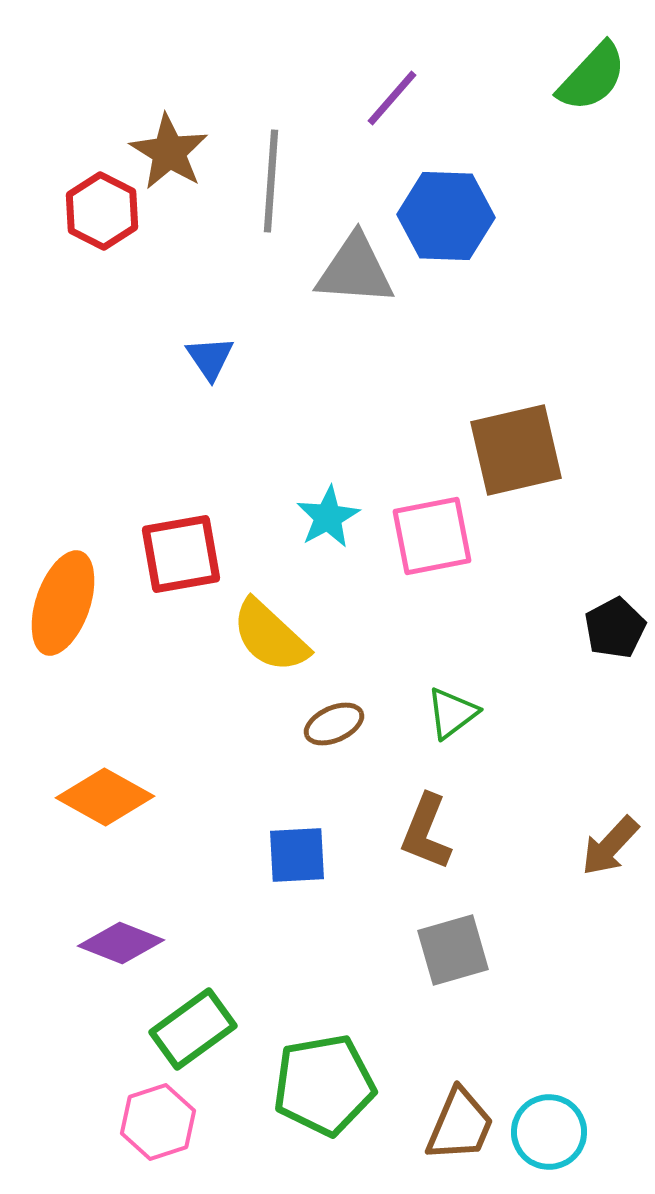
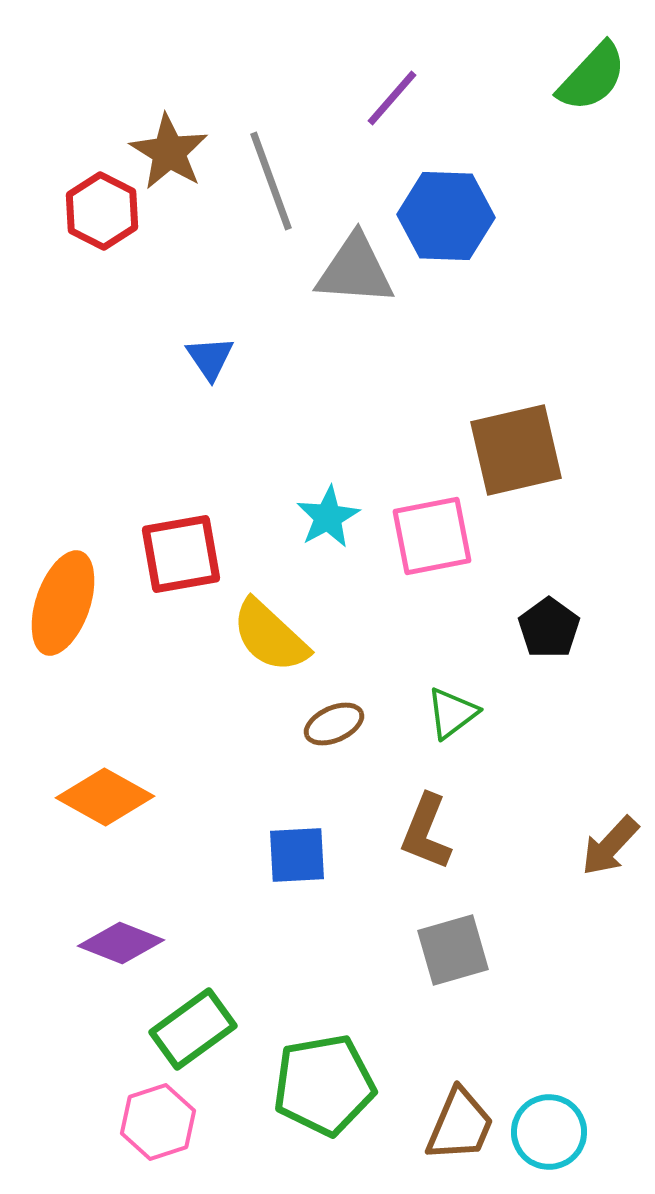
gray line: rotated 24 degrees counterclockwise
black pentagon: moved 66 px left; rotated 8 degrees counterclockwise
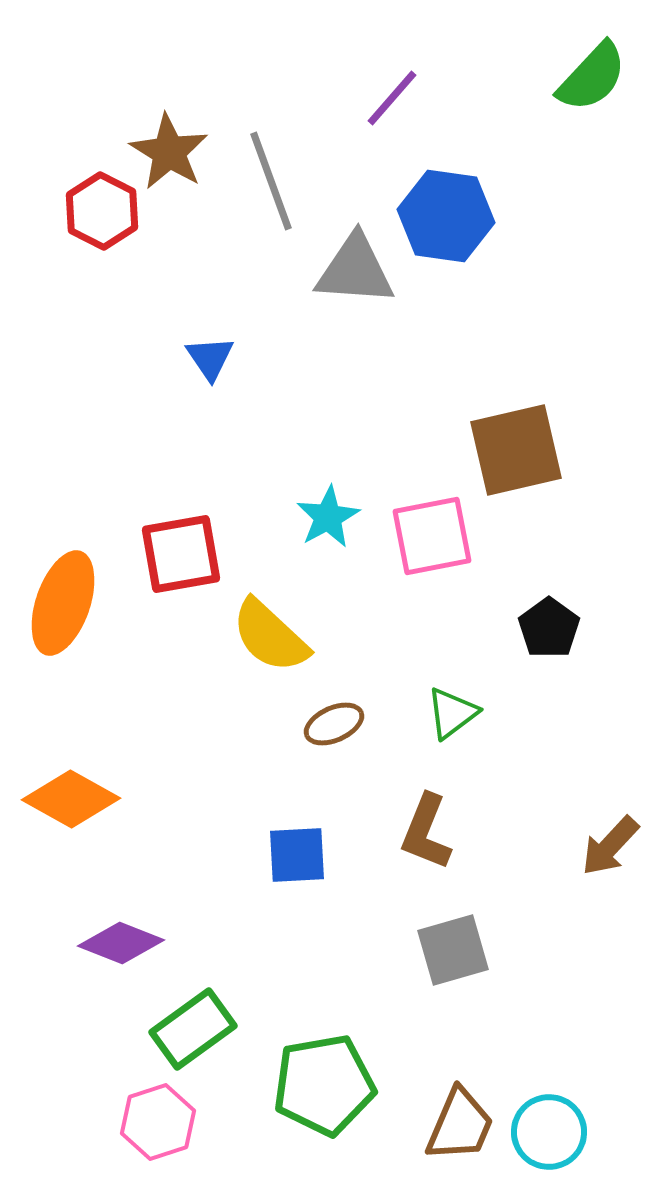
blue hexagon: rotated 6 degrees clockwise
orange diamond: moved 34 px left, 2 px down
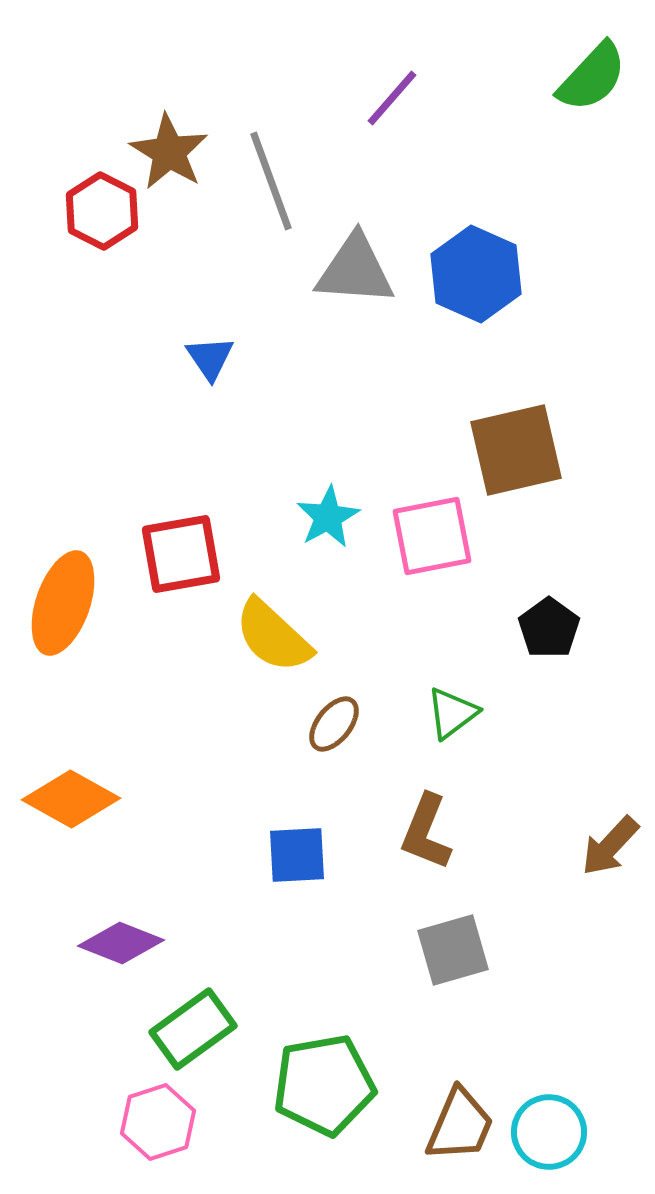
blue hexagon: moved 30 px right, 58 px down; rotated 16 degrees clockwise
yellow semicircle: moved 3 px right
brown ellipse: rotated 28 degrees counterclockwise
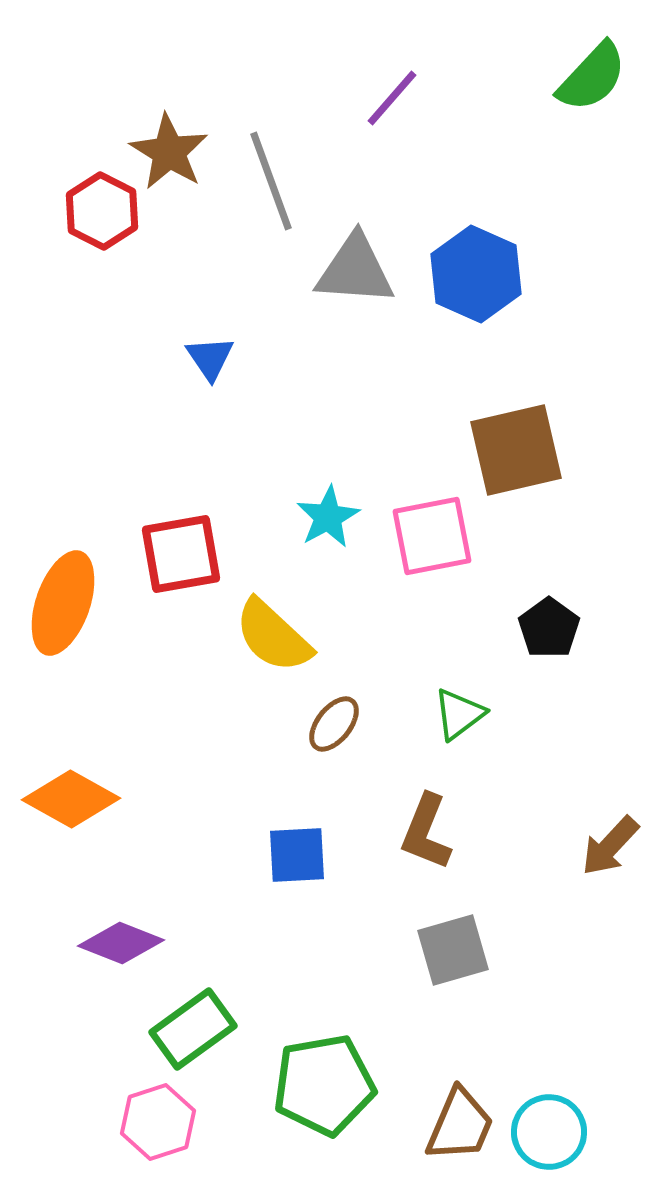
green triangle: moved 7 px right, 1 px down
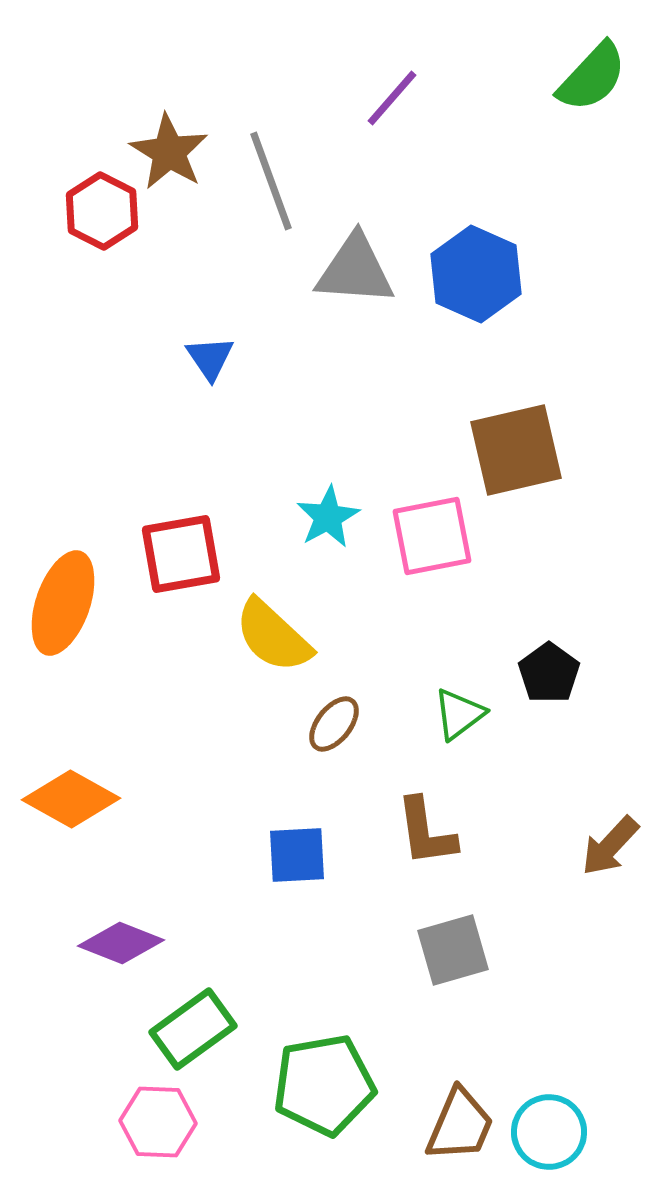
black pentagon: moved 45 px down
brown L-shape: rotated 30 degrees counterclockwise
pink hexagon: rotated 20 degrees clockwise
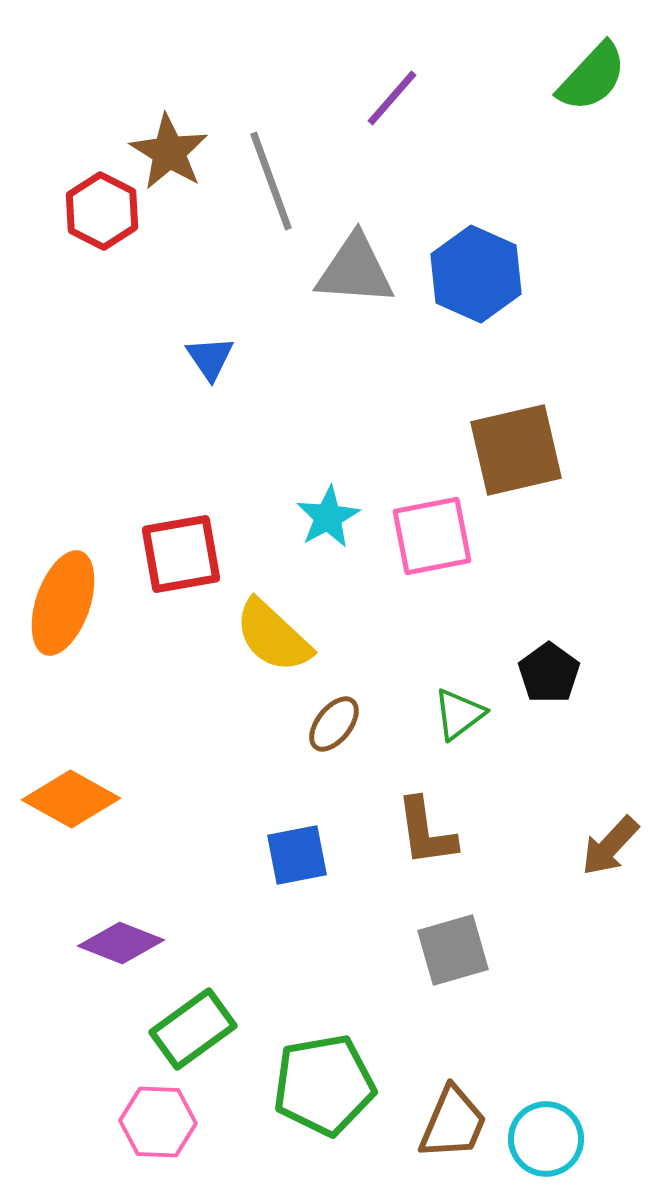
blue square: rotated 8 degrees counterclockwise
brown trapezoid: moved 7 px left, 2 px up
cyan circle: moved 3 px left, 7 px down
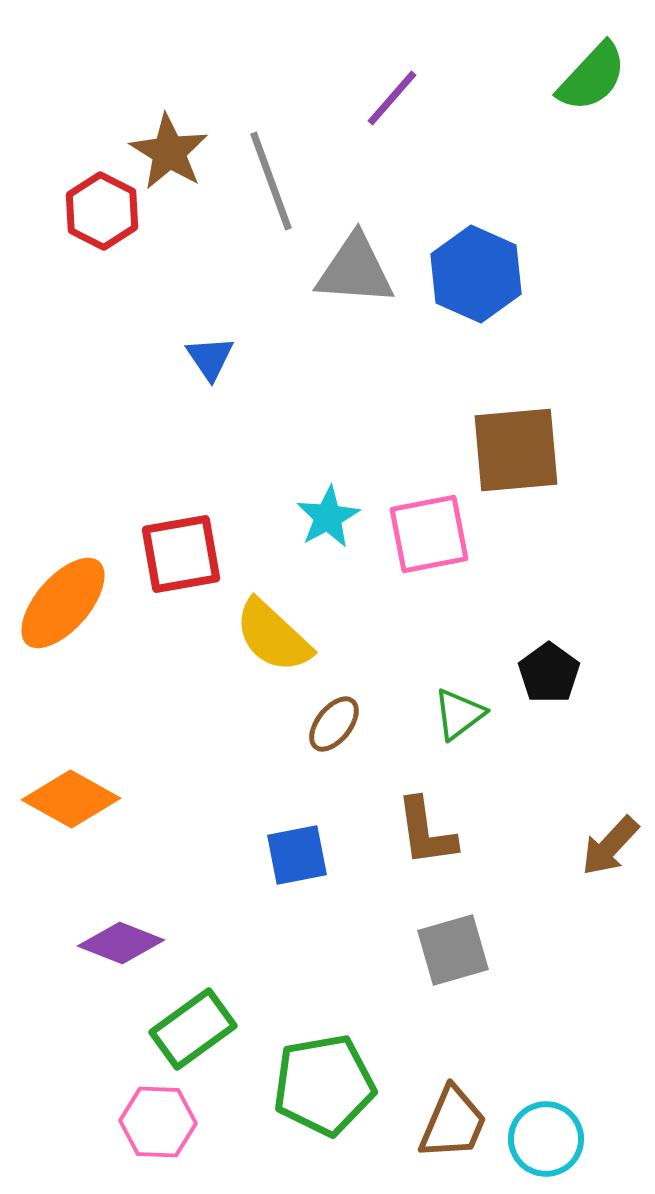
brown square: rotated 8 degrees clockwise
pink square: moved 3 px left, 2 px up
orange ellipse: rotated 22 degrees clockwise
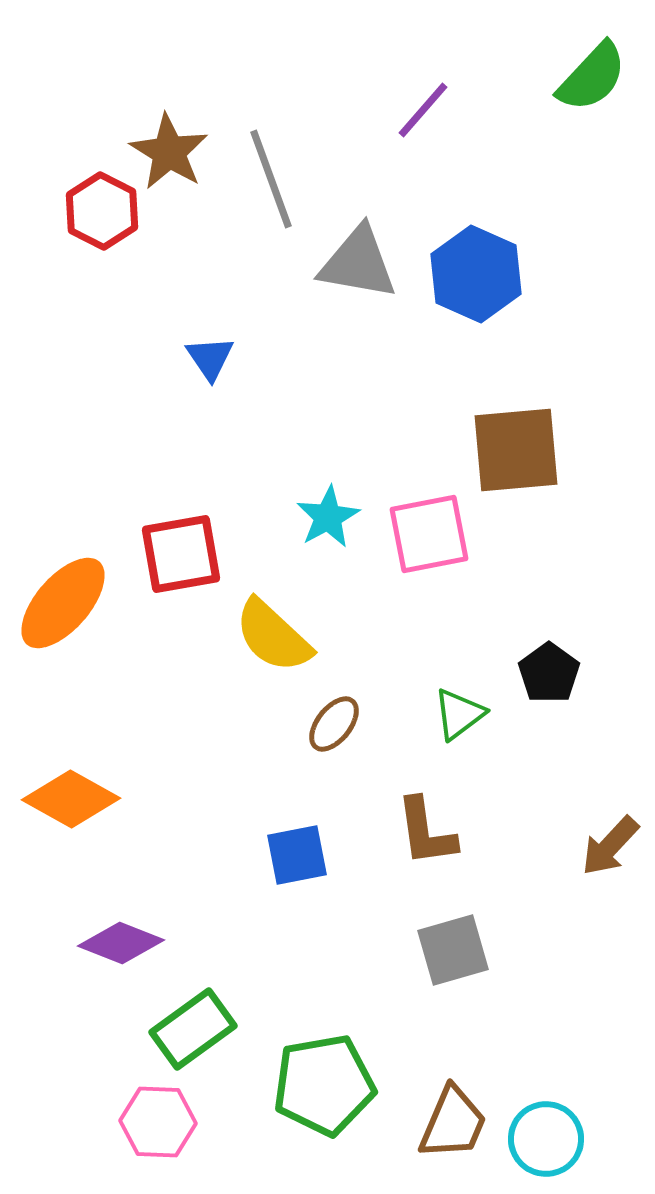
purple line: moved 31 px right, 12 px down
gray line: moved 2 px up
gray triangle: moved 3 px right, 7 px up; rotated 6 degrees clockwise
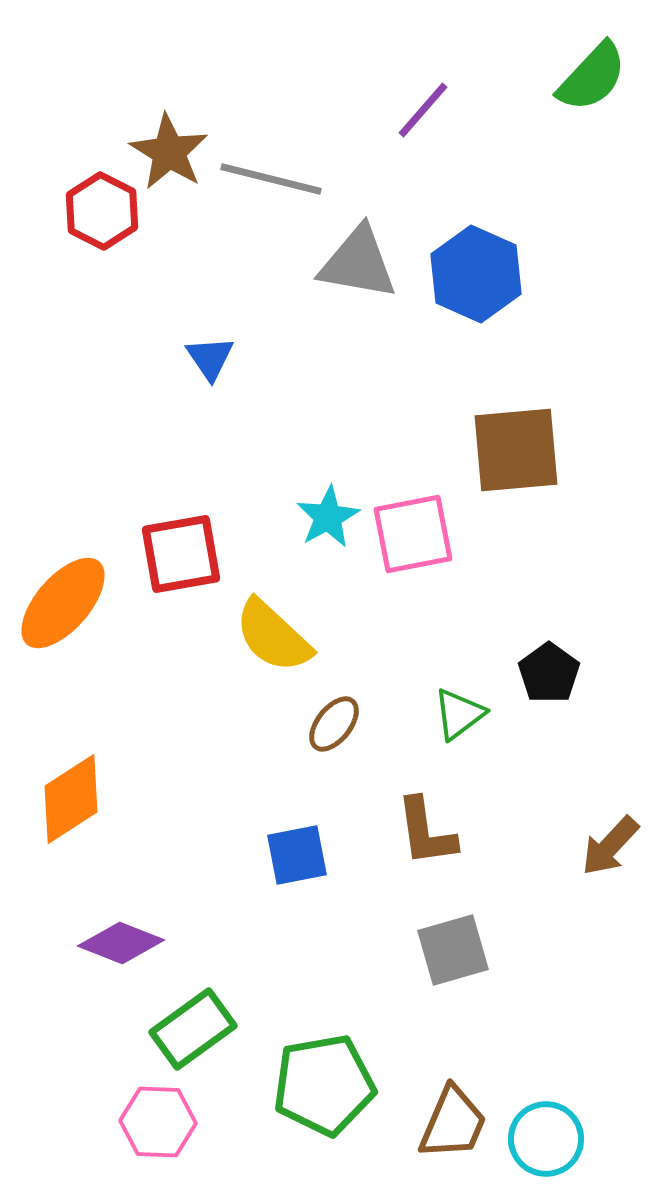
gray line: rotated 56 degrees counterclockwise
pink square: moved 16 px left
orange diamond: rotated 62 degrees counterclockwise
